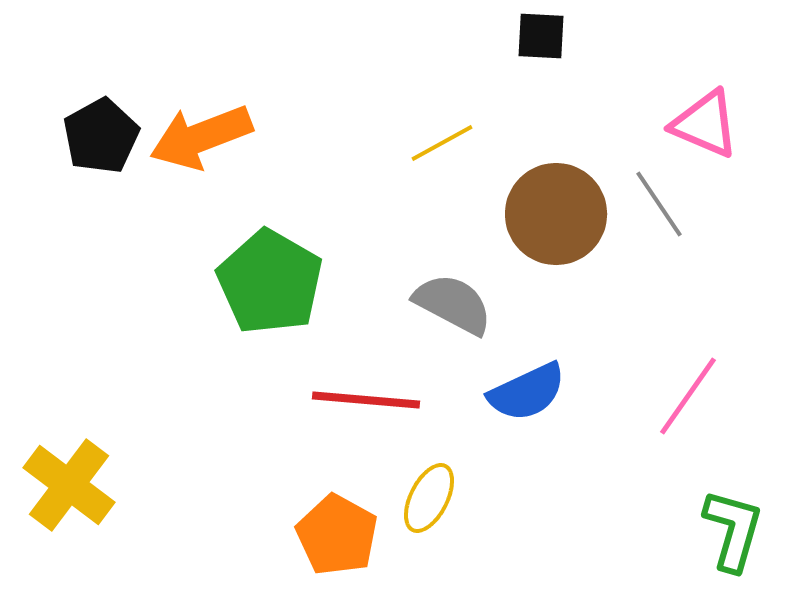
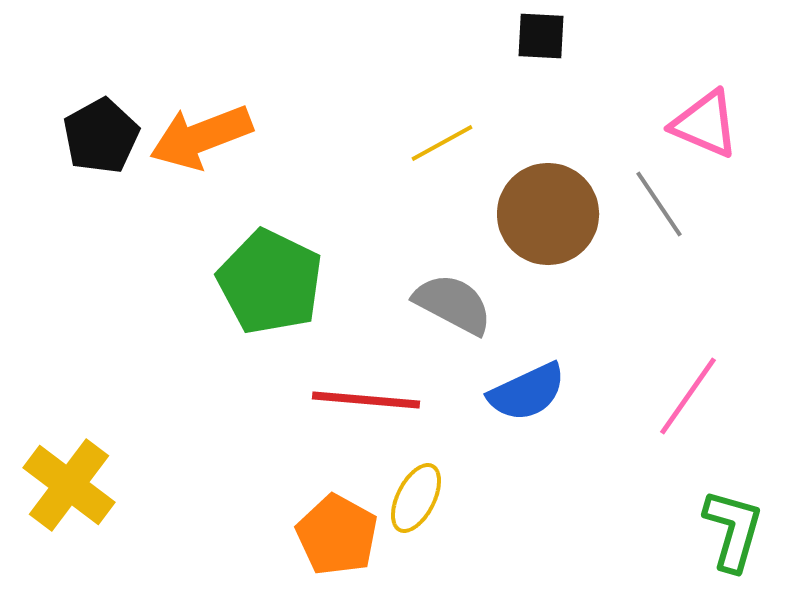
brown circle: moved 8 px left
green pentagon: rotated 4 degrees counterclockwise
yellow ellipse: moved 13 px left
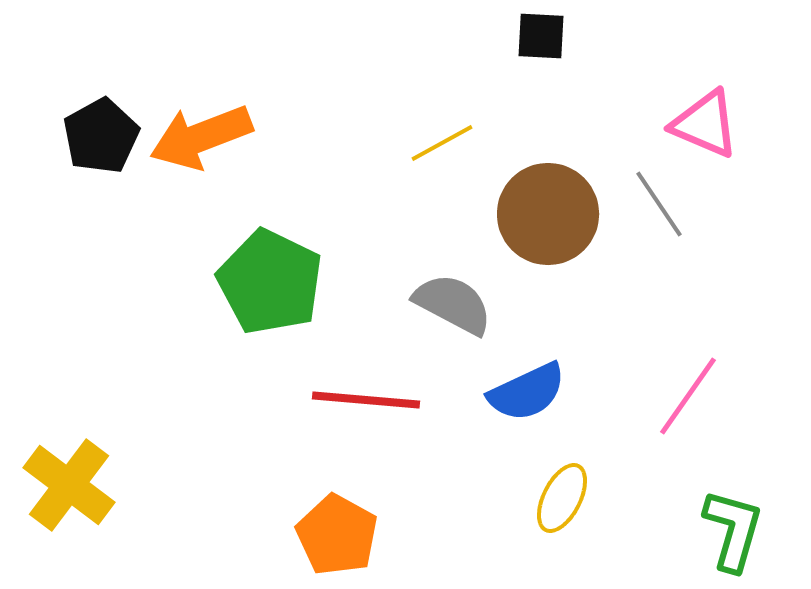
yellow ellipse: moved 146 px right
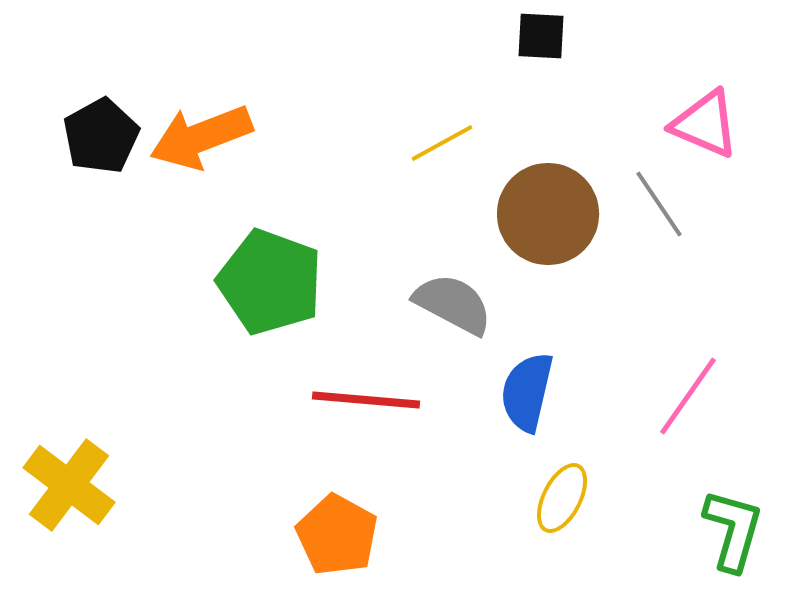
green pentagon: rotated 6 degrees counterclockwise
blue semicircle: rotated 128 degrees clockwise
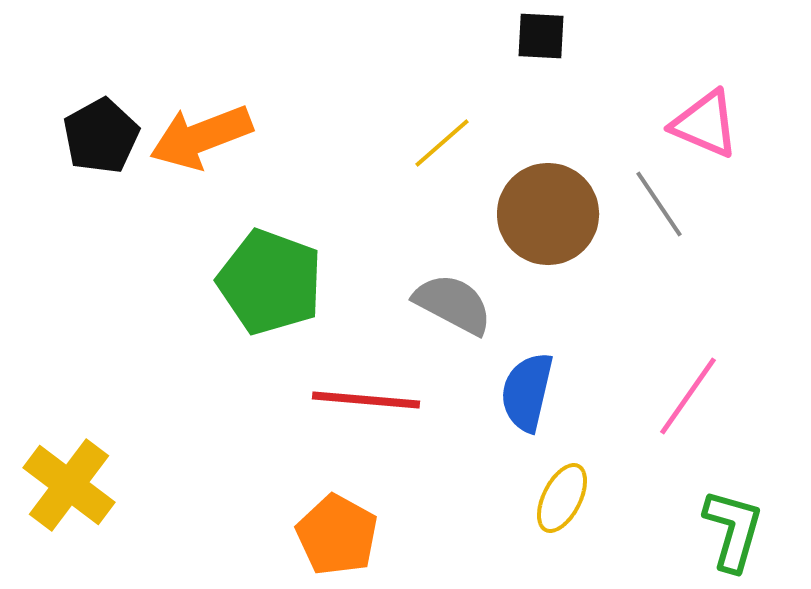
yellow line: rotated 12 degrees counterclockwise
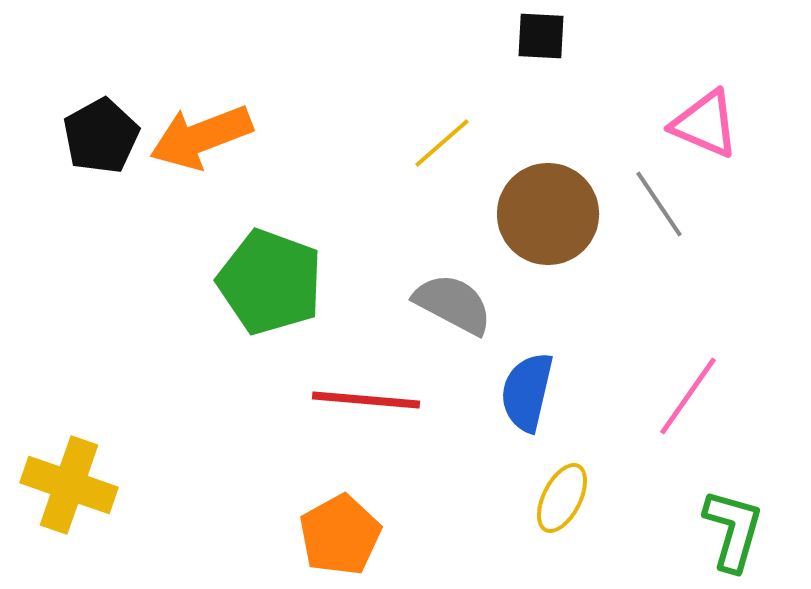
yellow cross: rotated 18 degrees counterclockwise
orange pentagon: moved 3 px right; rotated 14 degrees clockwise
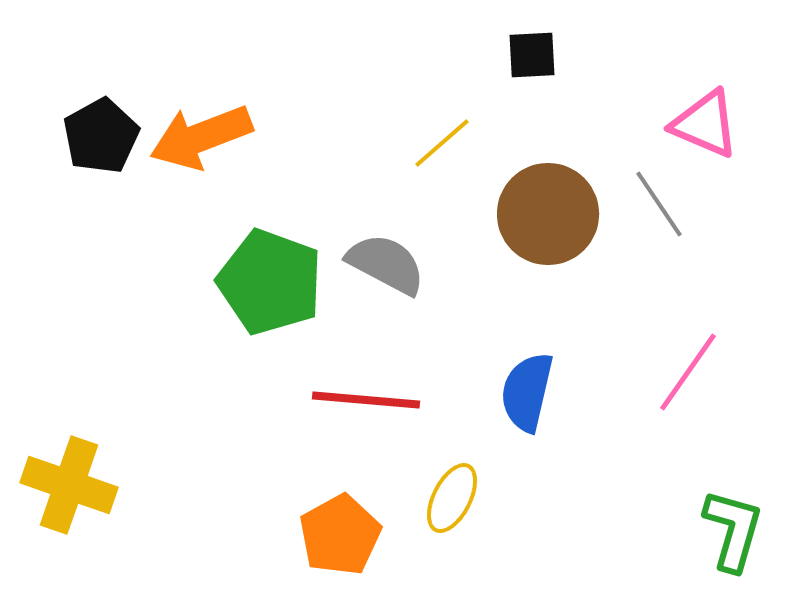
black square: moved 9 px left, 19 px down; rotated 6 degrees counterclockwise
gray semicircle: moved 67 px left, 40 px up
pink line: moved 24 px up
yellow ellipse: moved 110 px left
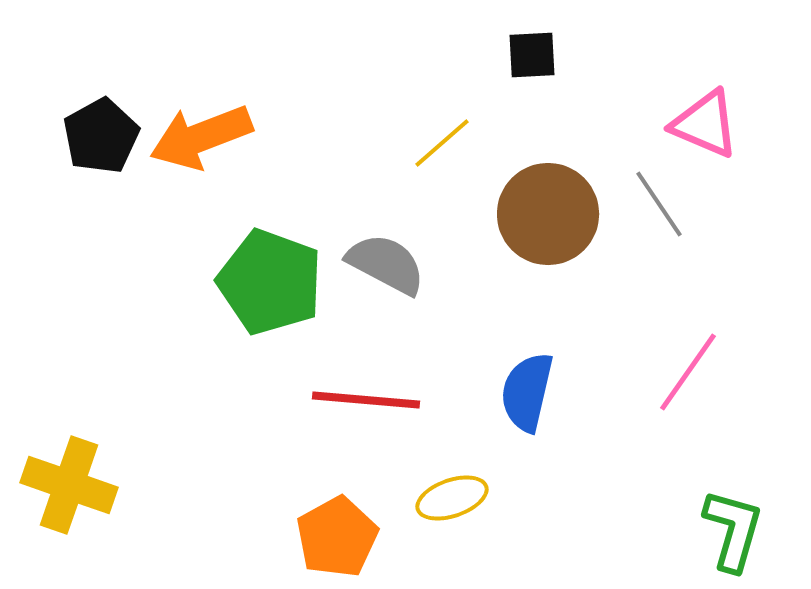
yellow ellipse: rotated 44 degrees clockwise
orange pentagon: moved 3 px left, 2 px down
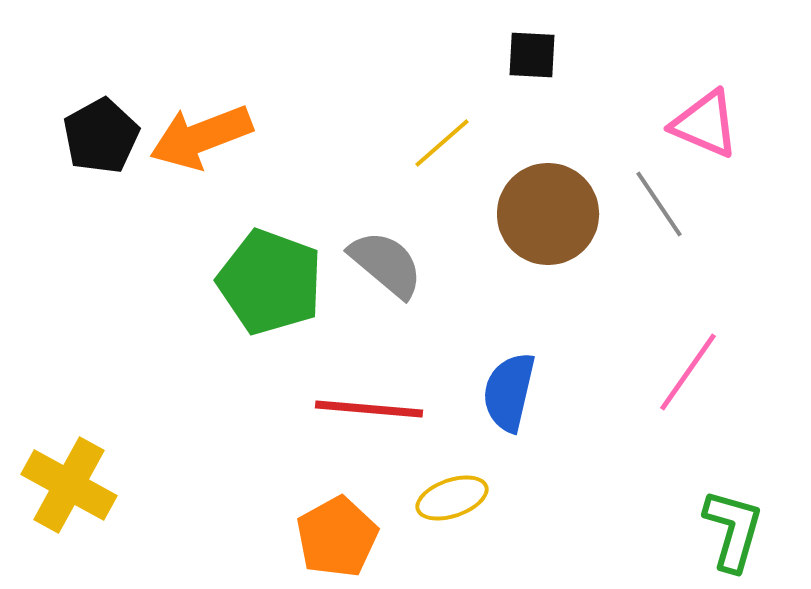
black square: rotated 6 degrees clockwise
gray semicircle: rotated 12 degrees clockwise
blue semicircle: moved 18 px left
red line: moved 3 px right, 9 px down
yellow cross: rotated 10 degrees clockwise
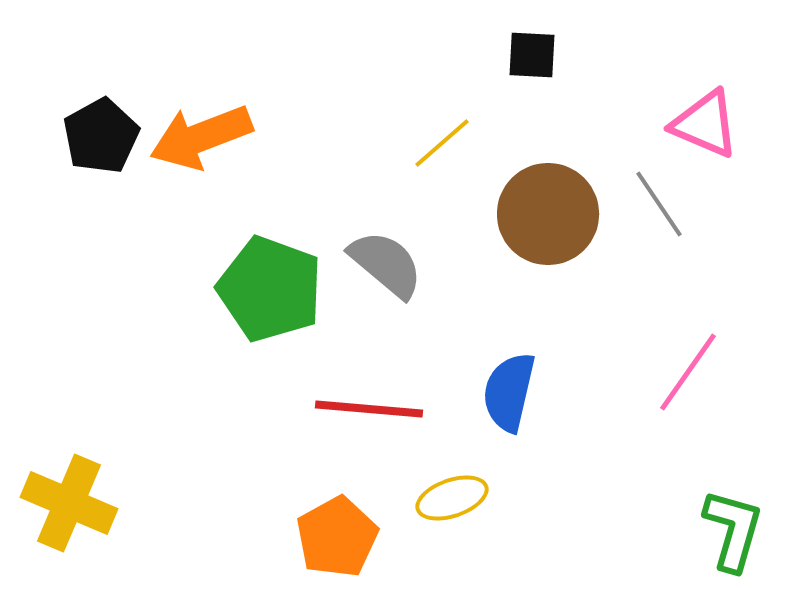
green pentagon: moved 7 px down
yellow cross: moved 18 px down; rotated 6 degrees counterclockwise
